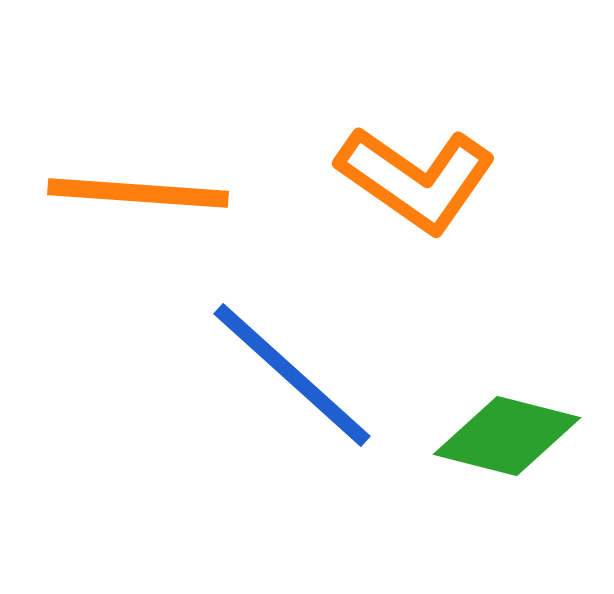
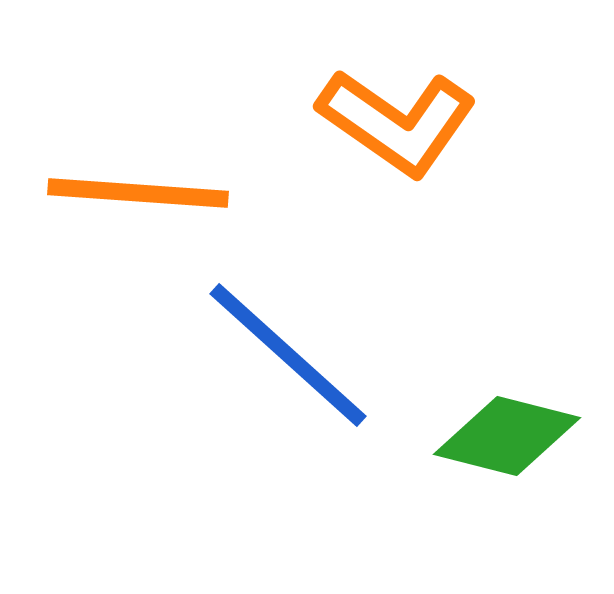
orange L-shape: moved 19 px left, 57 px up
blue line: moved 4 px left, 20 px up
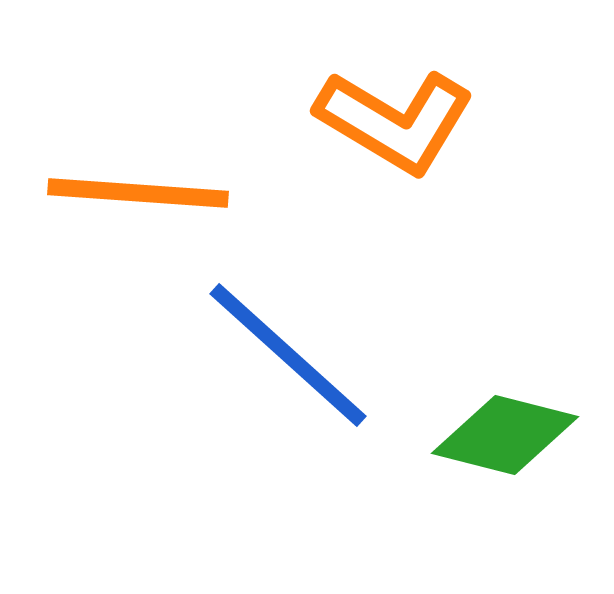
orange L-shape: moved 2 px left, 1 px up; rotated 4 degrees counterclockwise
green diamond: moved 2 px left, 1 px up
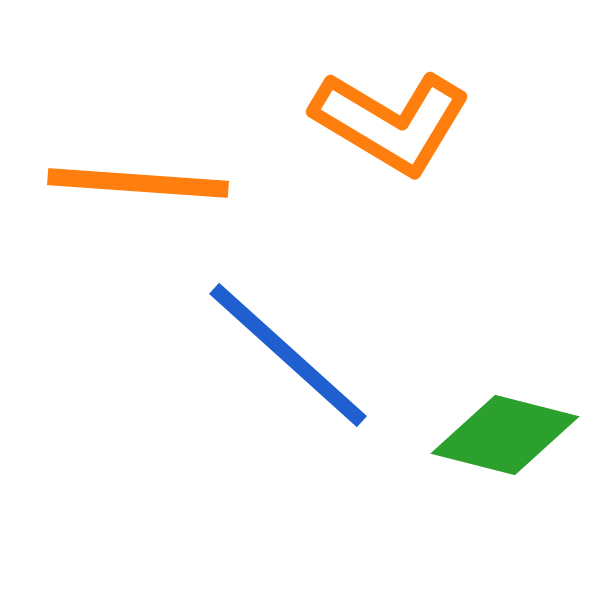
orange L-shape: moved 4 px left, 1 px down
orange line: moved 10 px up
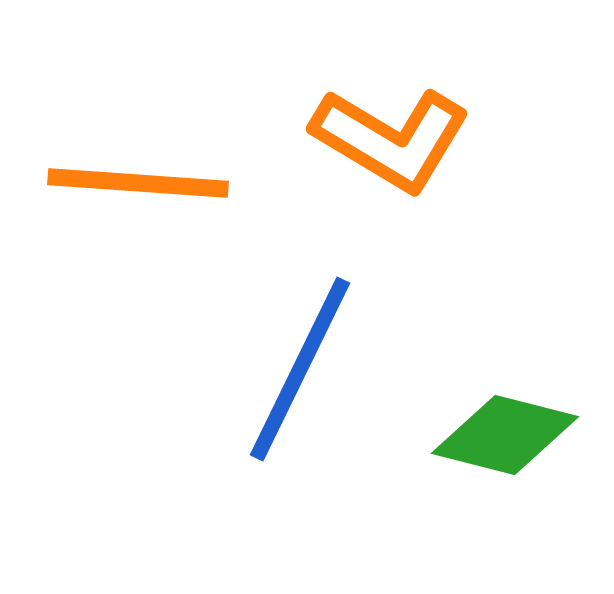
orange L-shape: moved 17 px down
blue line: moved 12 px right, 14 px down; rotated 74 degrees clockwise
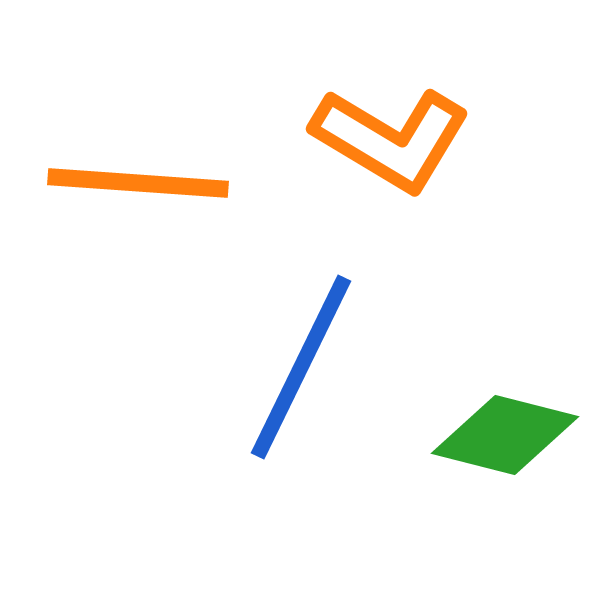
blue line: moved 1 px right, 2 px up
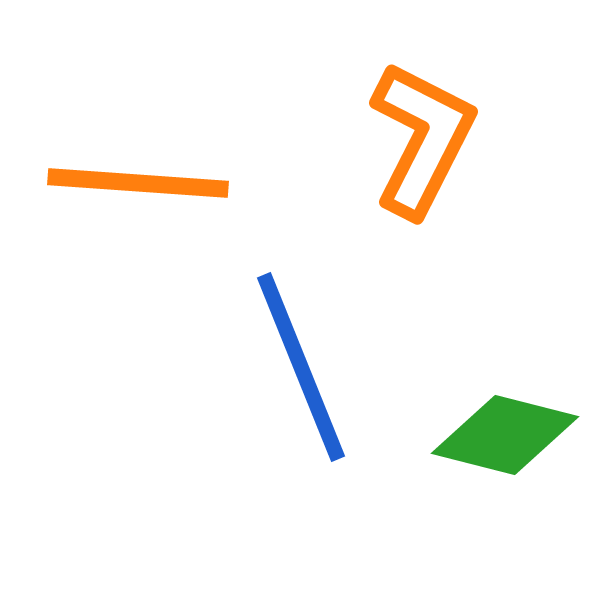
orange L-shape: moved 31 px right; rotated 94 degrees counterclockwise
blue line: rotated 48 degrees counterclockwise
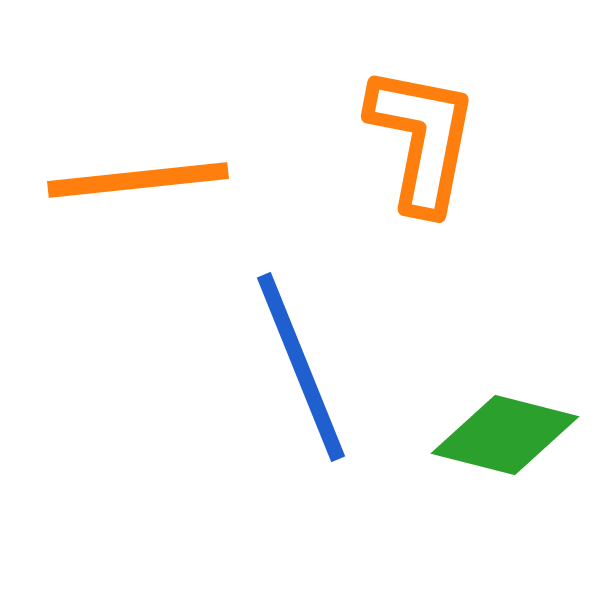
orange L-shape: rotated 16 degrees counterclockwise
orange line: moved 3 px up; rotated 10 degrees counterclockwise
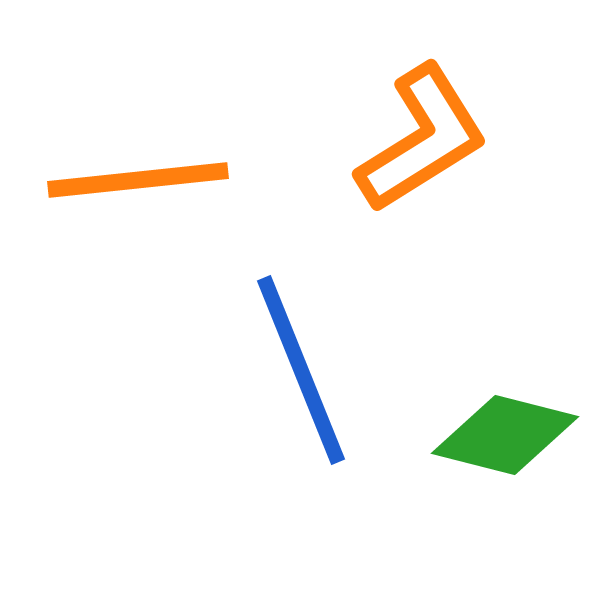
orange L-shape: rotated 47 degrees clockwise
blue line: moved 3 px down
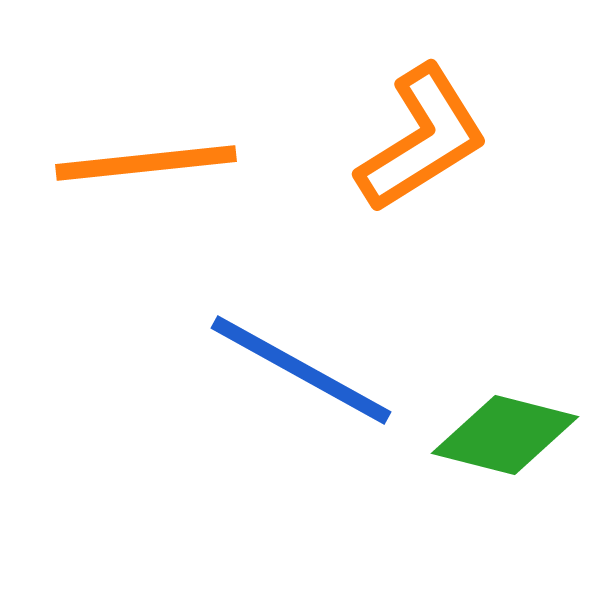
orange line: moved 8 px right, 17 px up
blue line: rotated 39 degrees counterclockwise
